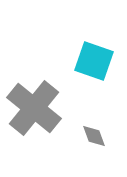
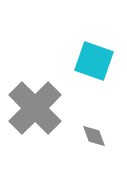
gray cross: moved 1 px right; rotated 6 degrees clockwise
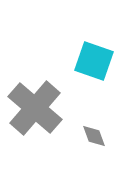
gray cross: rotated 4 degrees counterclockwise
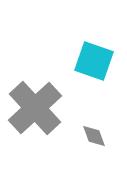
gray cross: rotated 6 degrees clockwise
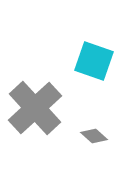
gray diamond: rotated 28 degrees counterclockwise
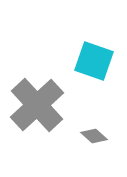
gray cross: moved 2 px right, 3 px up
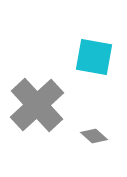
cyan square: moved 4 px up; rotated 9 degrees counterclockwise
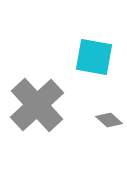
gray diamond: moved 15 px right, 16 px up
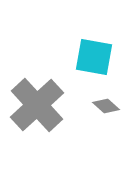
gray diamond: moved 3 px left, 14 px up
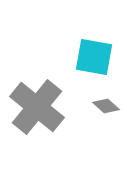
gray cross: moved 2 px down; rotated 8 degrees counterclockwise
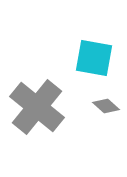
cyan square: moved 1 px down
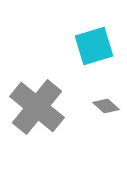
cyan square: moved 12 px up; rotated 27 degrees counterclockwise
